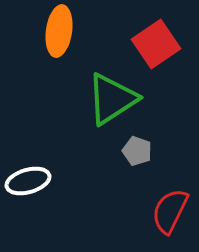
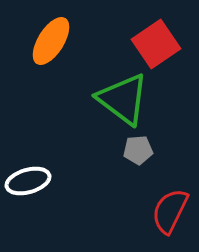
orange ellipse: moved 8 px left, 10 px down; rotated 24 degrees clockwise
green triangle: moved 11 px right; rotated 50 degrees counterclockwise
gray pentagon: moved 1 px right, 1 px up; rotated 24 degrees counterclockwise
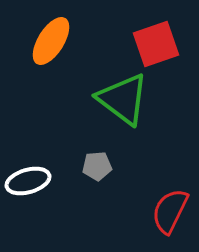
red square: rotated 15 degrees clockwise
gray pentagon: moved 41 px left, 16 px down
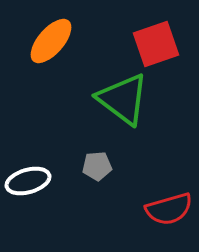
orange ellipse: rotated 9 degrees clockwise
red semicircle: moved 1 px left, 2 px up; rotated 132 degrees counterclockwise
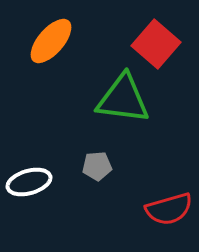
red square: rotated 30 degrees counterclockwise
green triangle: rotated 30 degrees counterclockwise
white ellipse: moved 1 px right, 1 px down
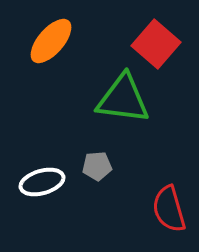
white ellipse: moved 13 px right
red semicircle: rotated 90 degrees clockwise
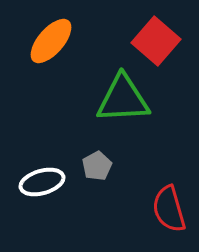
red square: moved 3 px up
green triangle: rotated 10 degrees counterclockwise
gray pentagon: rotated 24 degrees counterclockwise
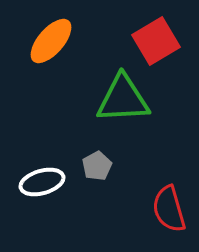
red square: rotated 18 degrees clockwise
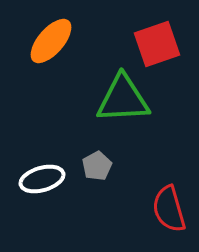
red square: moved 1 px right, 3 px down; rotated 12 degrees clockwise
white ellipse: moved 3 px up
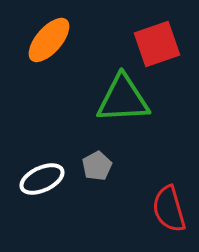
orange ellipse: moved 2 px left, 1 px up
white ellipse: rotated 9 degrees counterclockwise
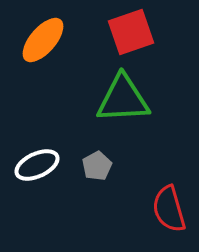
orange ellipse: moved 6 px left
red square: moved 26 px left, 12 px up
white ellipse: moved 5 px left, 14 px up
